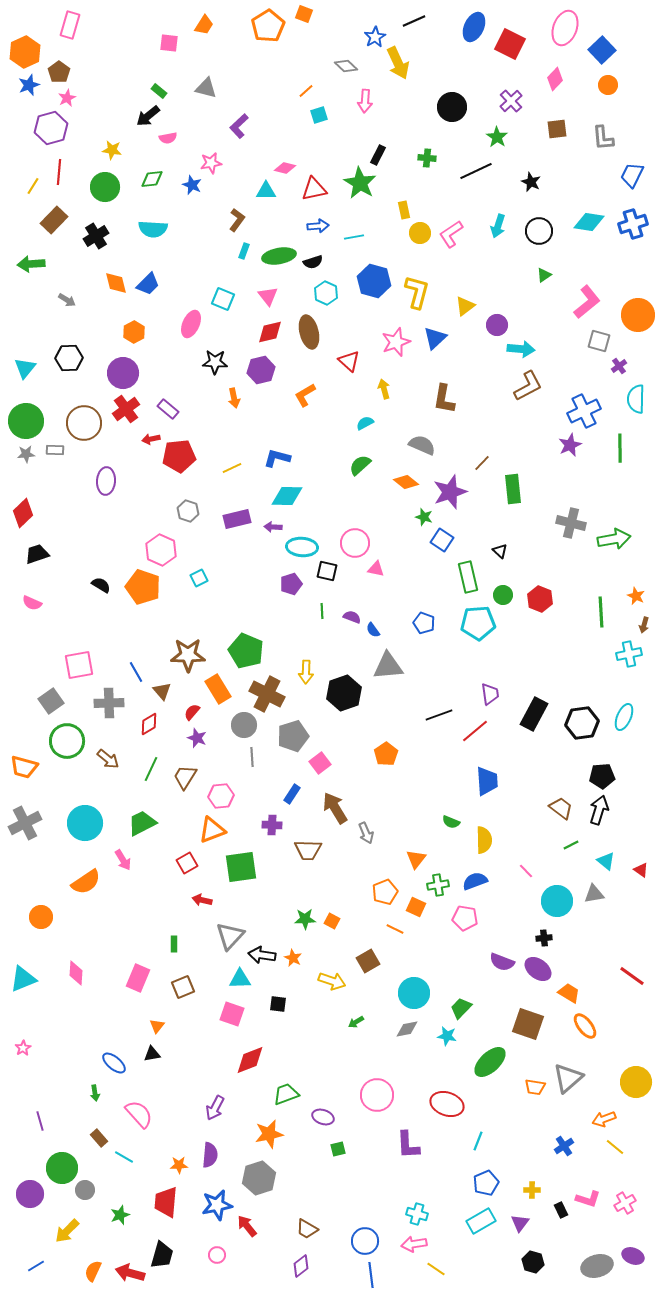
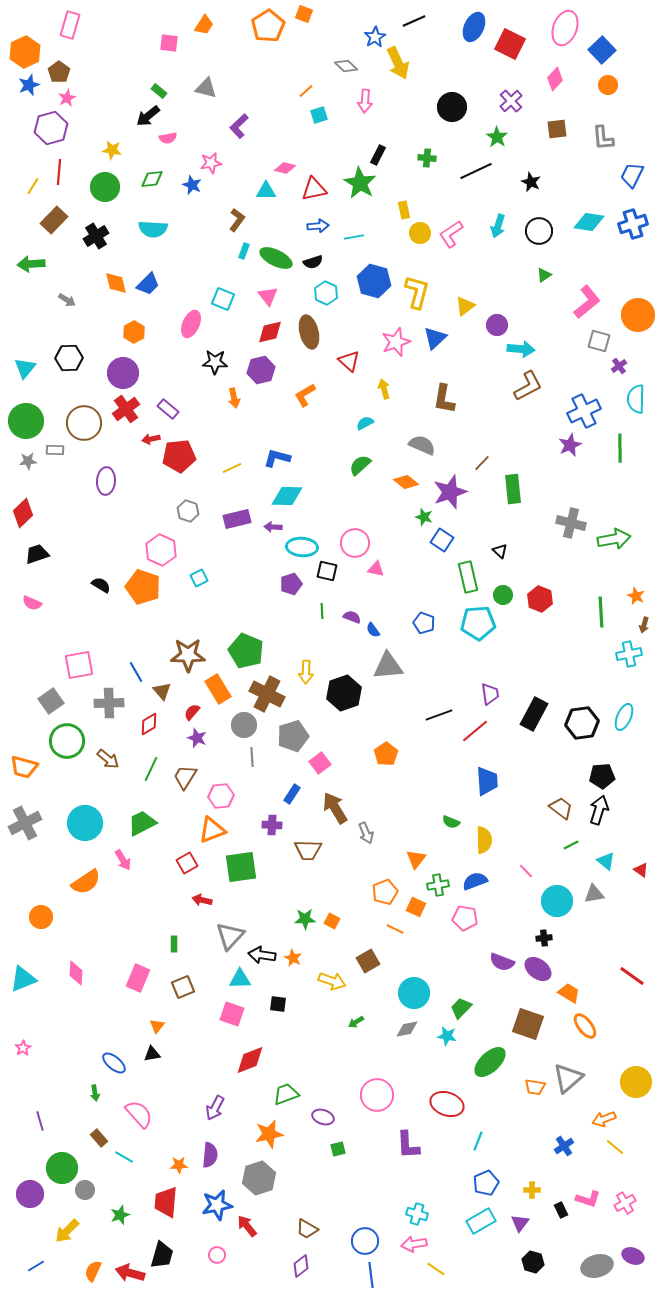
green ellipse at (279, 256): moved 3 px left, 2 px down; rotated 36 degrees clockwise
gray star at (26, 454): moved 2 px right, 7 px down
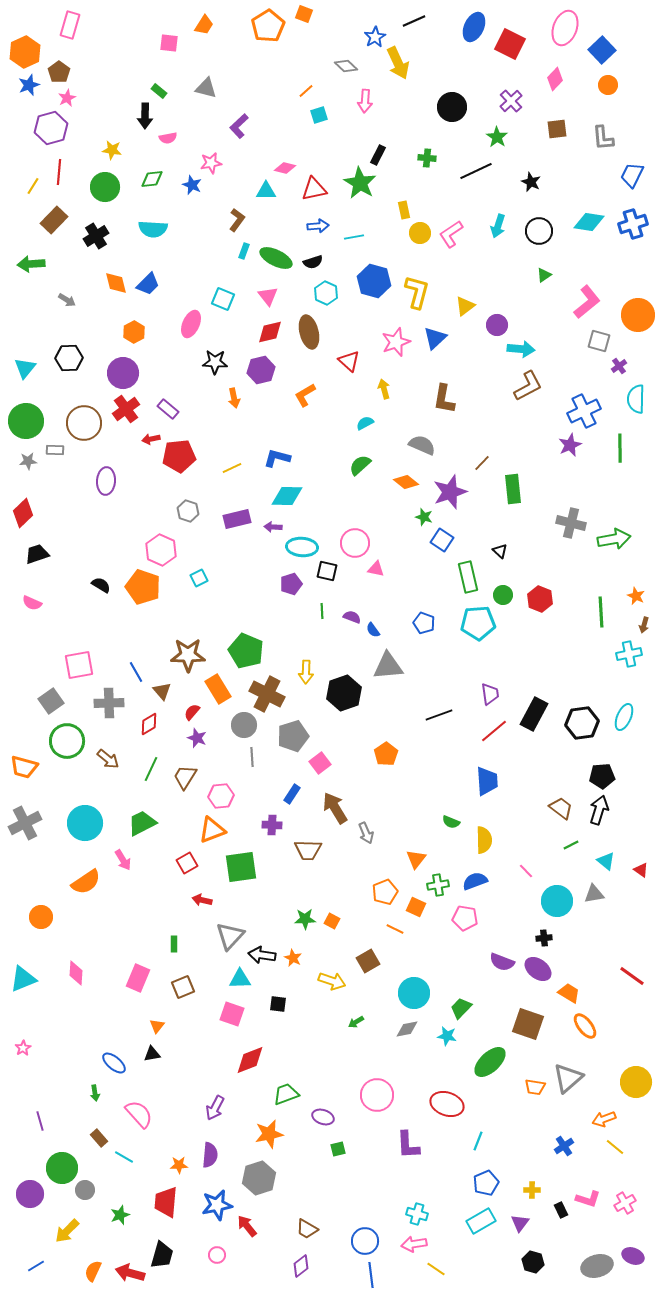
black arrow at (148, 116): moved 3 px left; rotated 50 degrees counterclockwise
red line at (475, 731): moved 19 px right
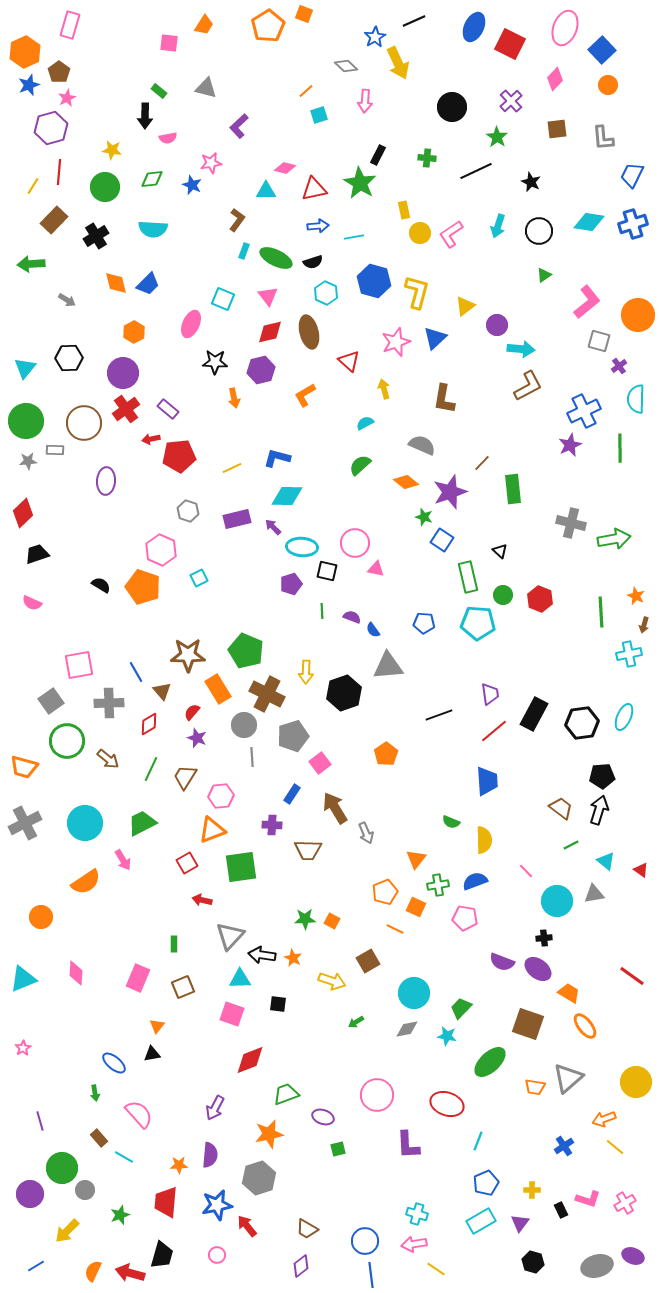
purple arrow at (273, 527): rotated 42 degrees clockwise
blue pentagon at (424, 623): rotated 15 degrees counterclockwise
cyan pentagon at (478, 623): rotated 8 degrees clockwise
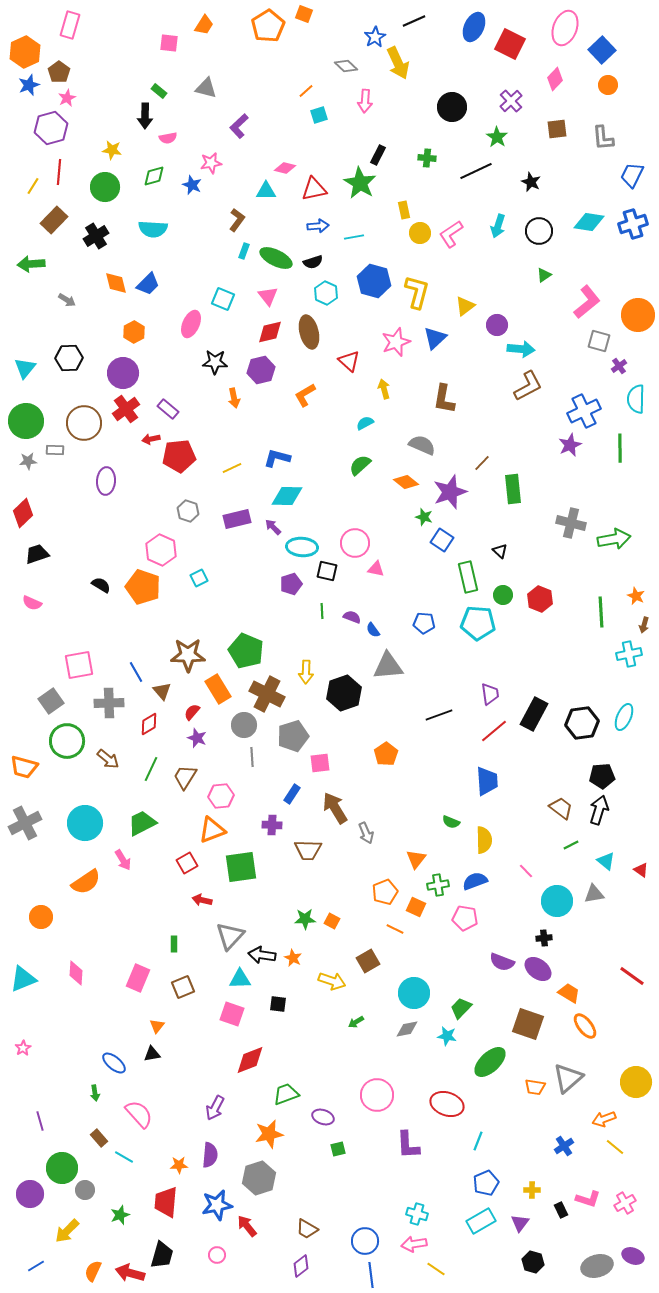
green diamond at (152, 179): moved 2 px right, 3 px up; rotated 10 degrees counterclockwise
pink square at (320, 763): rotated 30 degrees clockwise
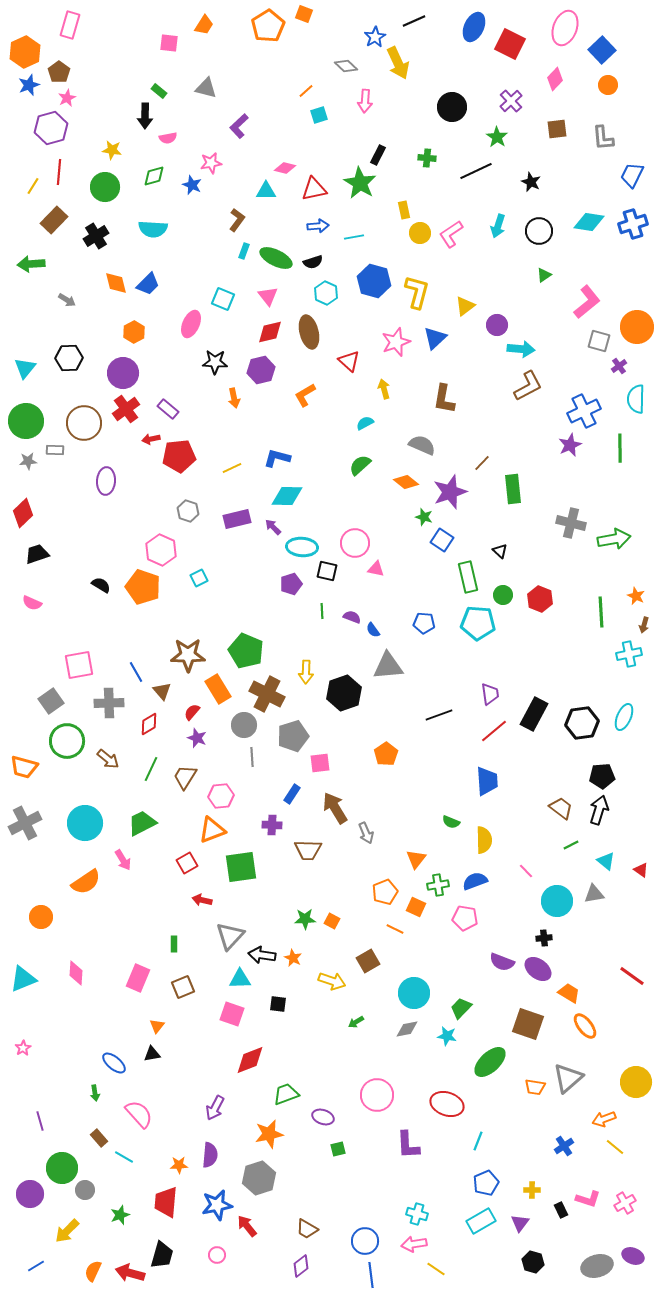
orange circle at (638, 315): moved 1 px left, 12 px down
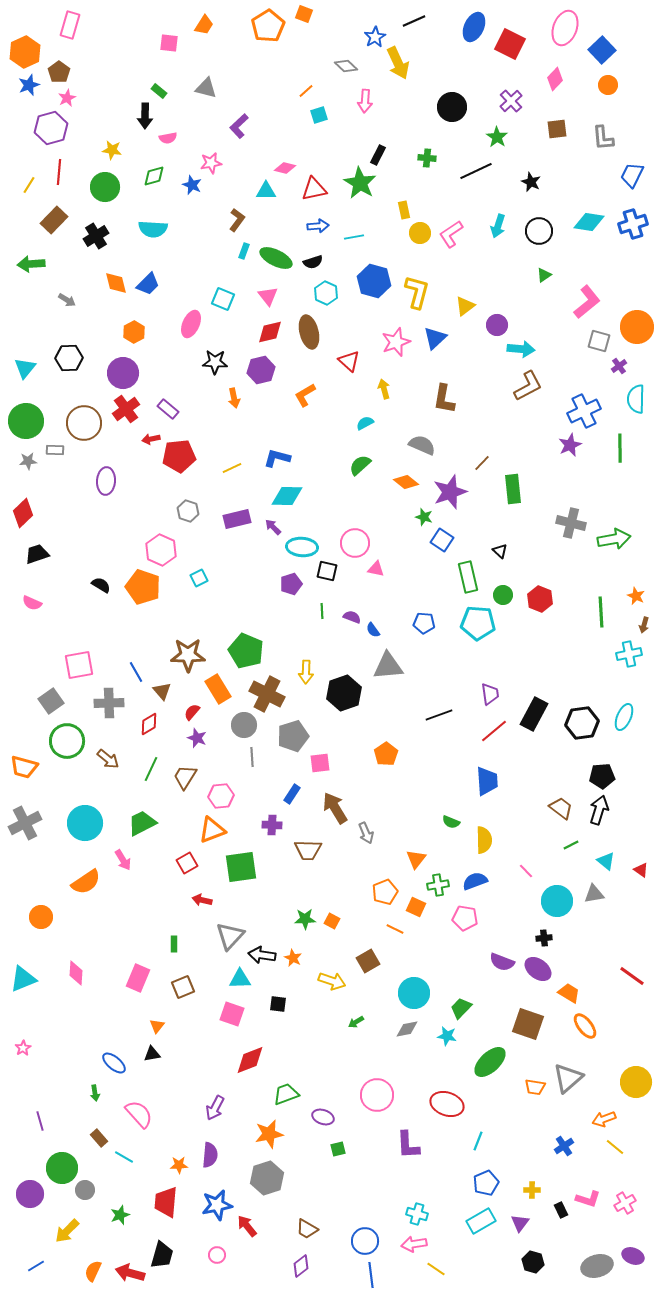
yellow line at (33, 186): moved 4 px left, 1 px up
gray hexagon at (259, 1178): moved 8 px right
